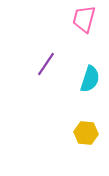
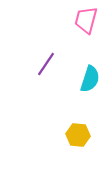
pink trapezoid: moved 2 px right, 1 px down
yellow hexagon: moved 8 px left, 2 px down
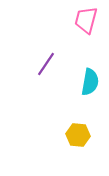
cyan semicircle: moved 3 px down; rotated 8 degrees counterclockwise
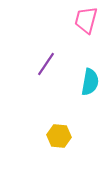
yellow hexagon: moved 19 px left, 1 px down
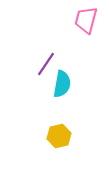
cyan semicircle: moved 28 px left, 2 px down
yellow hexagon: rotated 20 degrees counterclockwise
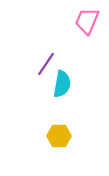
pink trapezoid: moved 1 px right, 1 px down; rotated 8 degrees clockwise
yellow hexagon: rotated 15 degrees clockwise
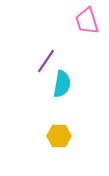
pink trapezoid: rotated 40 degrees counterclockwise
purple line: moved 3 px up
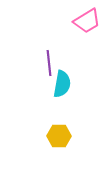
pink trapezoid: rotated 104 degrees counterclockwise
purple line: moved 3 px right, 2 px down; rotated 40 degrees counterclockwise
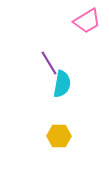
purple line: rotated 25 degrees counterclockwise
